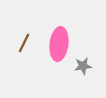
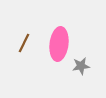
gray star: moved 2 px left
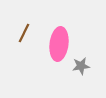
brown line: moved 10 px up
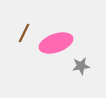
pink ellipse: moved 3 px left, 1 px up; rotated 64 degrees clockwise
